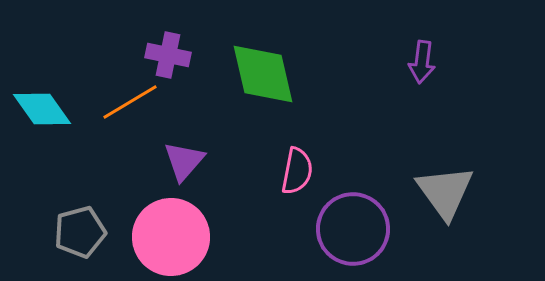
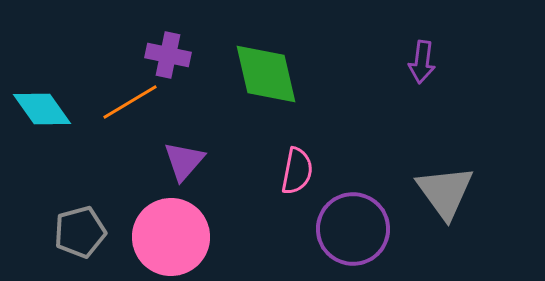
green diamond: moved 3 px right
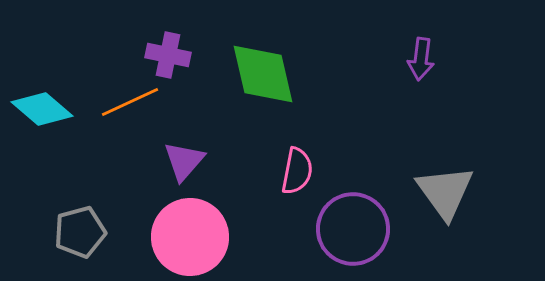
purple arrow: moved 1 px left, 3 px up
green diamond: moved 3 px left
orange line: rotated 6 degrees clockwise
cyan diamond: rotated 14 degrees counterclockwise
pink circle: moved 19 px right
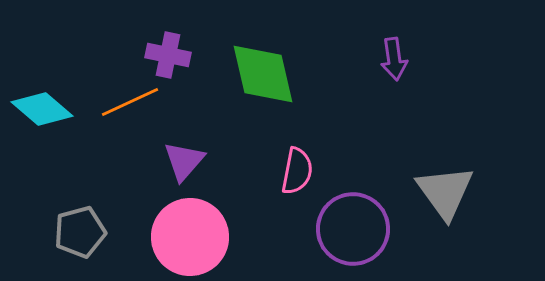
purple arrow: moved 27 px left; rotated 15 degrees counterclockwise
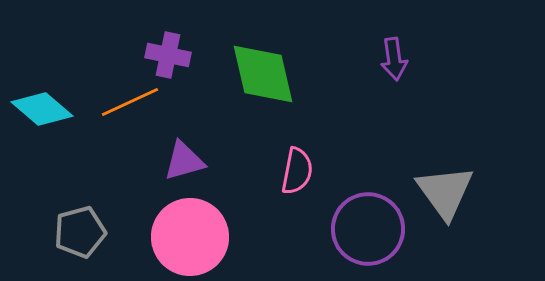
purple triangle: rotated 33 degrees clockwise
purple circle: moved 15 px right
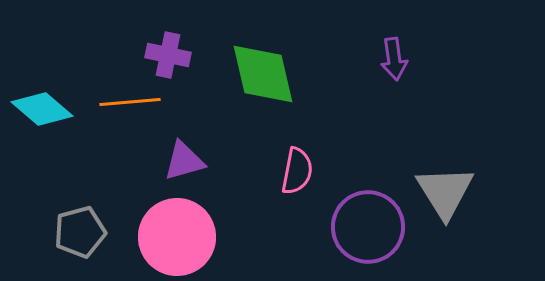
orange line: rotated 20 degrees clockwise
gray triangle: rotated 4 degrees clockwise
purple circle: moved 2 px up
pink circle: moved 13 px left
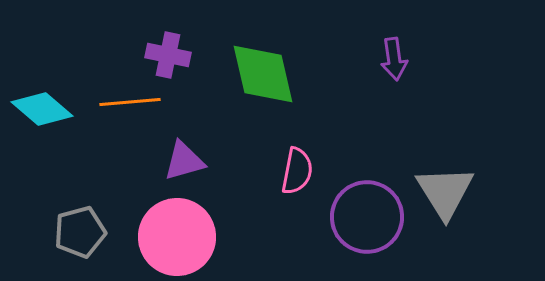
purple circle: moved 1 px left, 10 px up
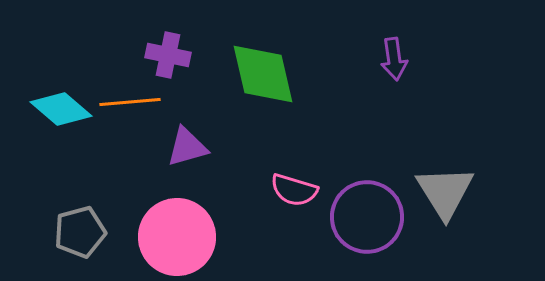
cyan diamond: moved 19 px right
purple triangle: moved 3 px right, 14 px up
pink semicircle: moved 3 px left, 19 px down; rotated 96 degrees clockwise
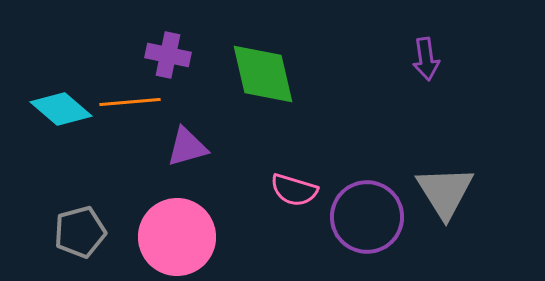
purple arrow: moved 32 px right
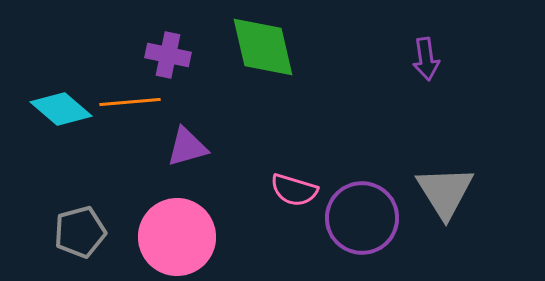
green diamond: moved 27 px up
purple circle: moved 5 px left, 1 px down
